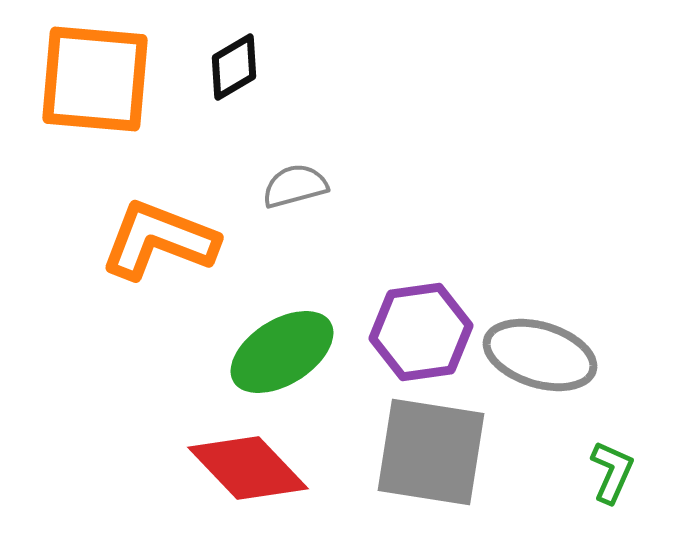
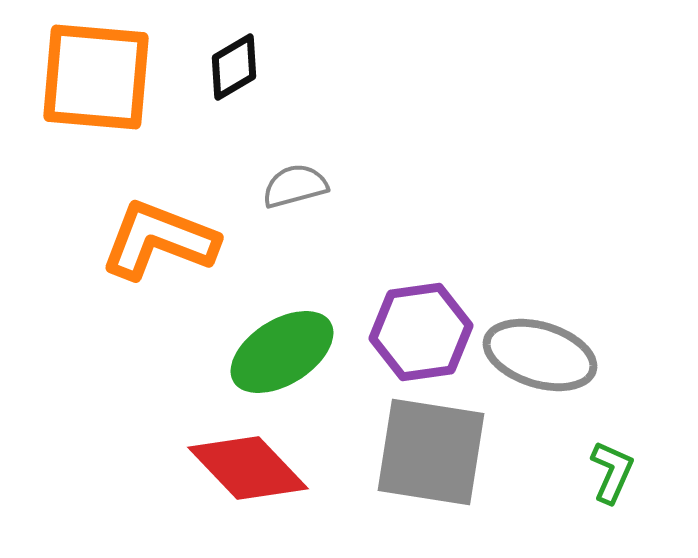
orange square: moved 1 px right, 2 px up
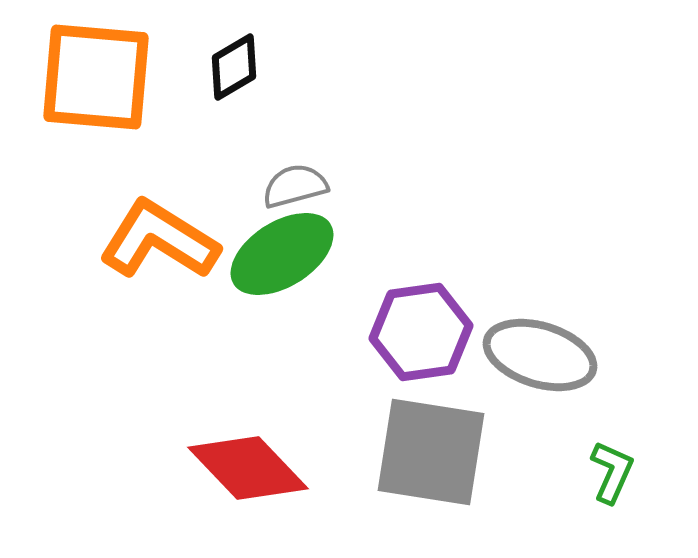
orange L-shape: rotated 11 degrees clockwise
green ellipse: moved 98 px up
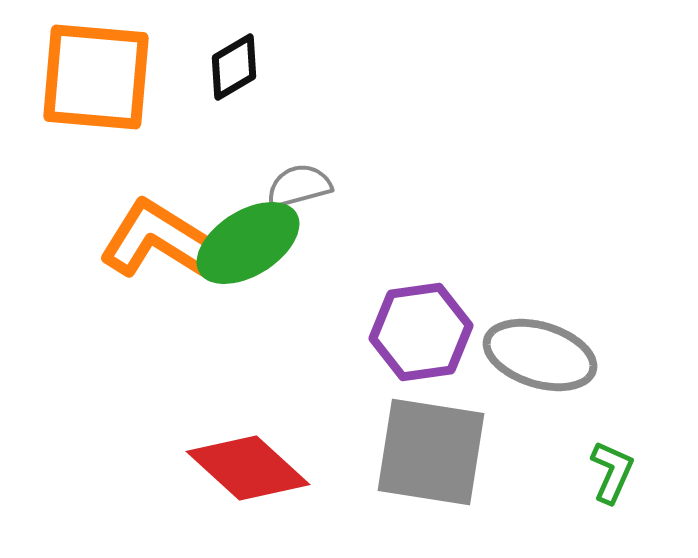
gray semicircle: moved 4 px right
green ellipse: moved 34 px left, 11 px up
red diamond: rotated 4 degrees counterclockwise
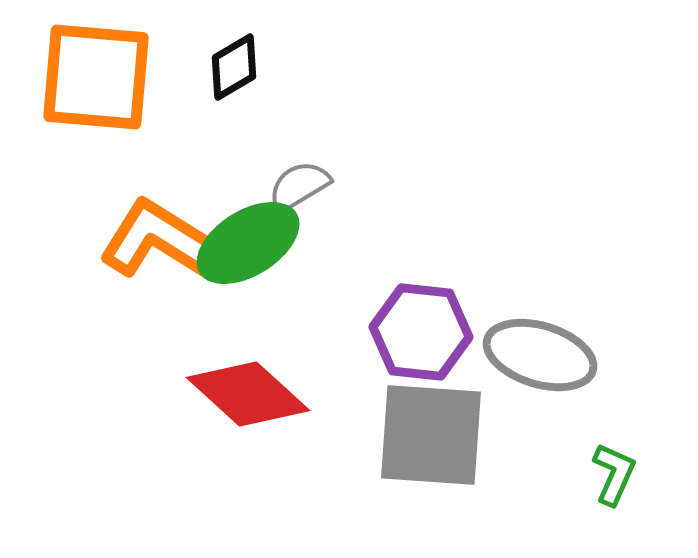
gray semicircle: rotated 16 degrees counterclockwise
purple hexagon: rotated 14 degrees clockwise
gray square: moved 17 px up; rotated 5 degrees counterclockwise
red diamond: moved 74 px up
green L-shape: moved 2 px right, 2 px down
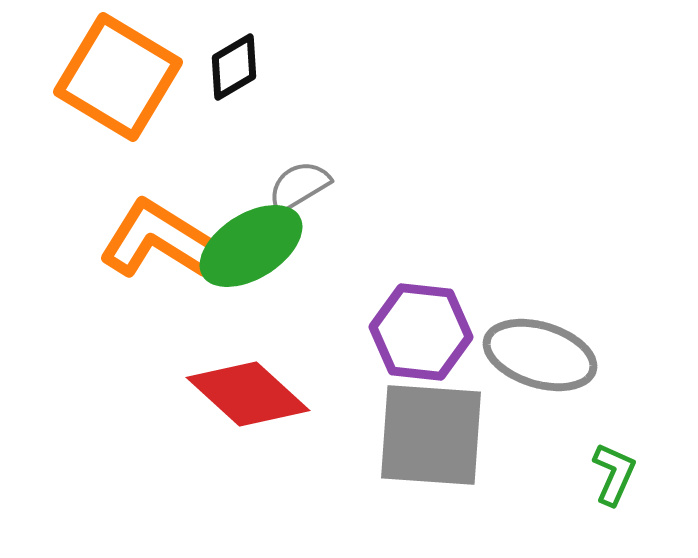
orange square: moved 22 px right; rotated 26 degrees clockwise
green ellipse: moved 3 px right, 3 px down
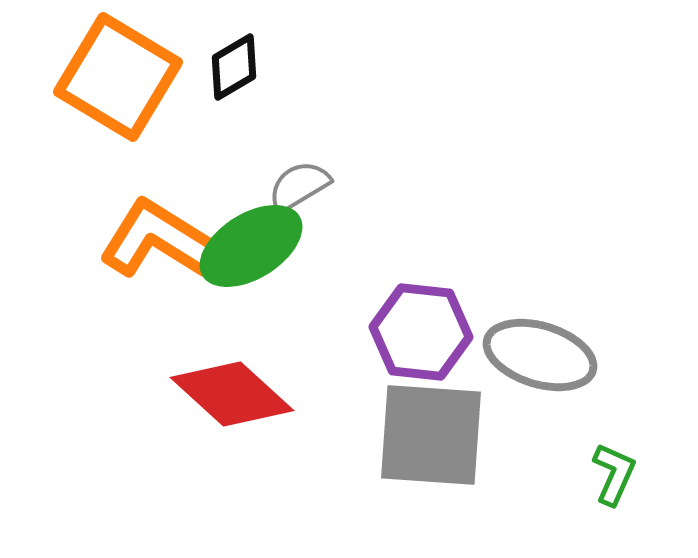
red diamond: moved 16 px left
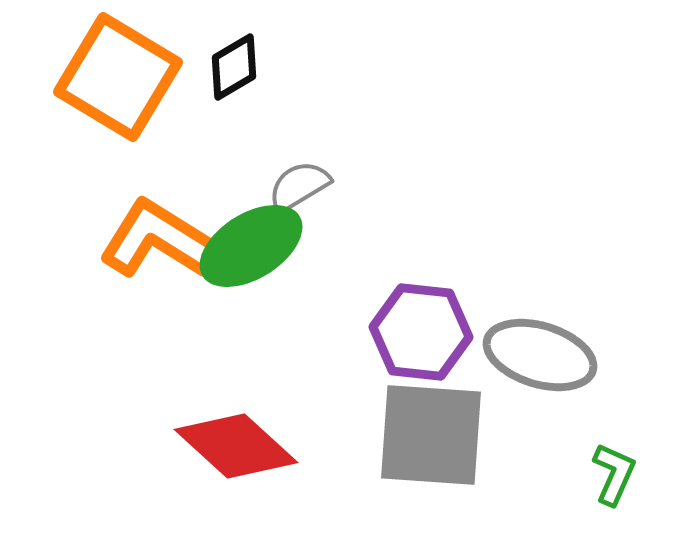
red diamond: moved 4 px right, 52 px down
